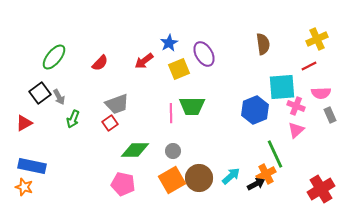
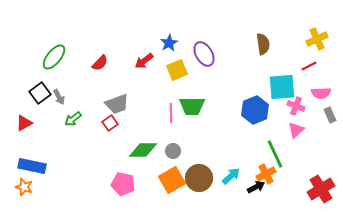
yellow square: moved 2 px left, 1 px down
green arrow: rotated 30 degrees clockwise
green diamond: moved 8 px right
black arrow: moved 3 px down
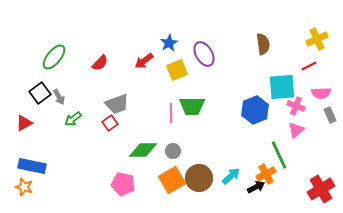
green line: moved 4 px right, 1 px down
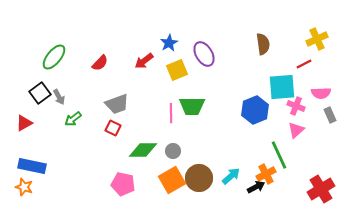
red line: moved 5 px left, 2 px up
red square: moved 3 px right, 5 px down; rotated 28 degrees counterclockwise
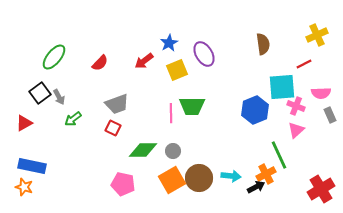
yellow cross: moved 4 px up
cyan arrow: rotated 48 degrees clockwise
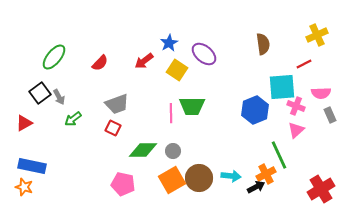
purple ellipse: rotated 20 degrees counterclockwise
yellow square: rotated 35 degrees counterclockwise
